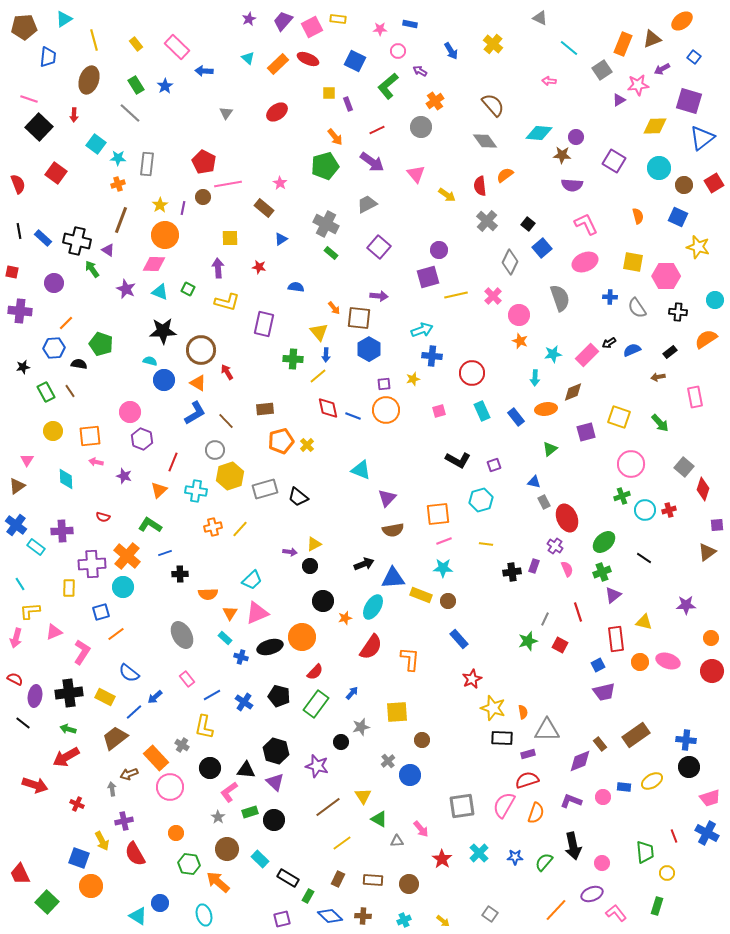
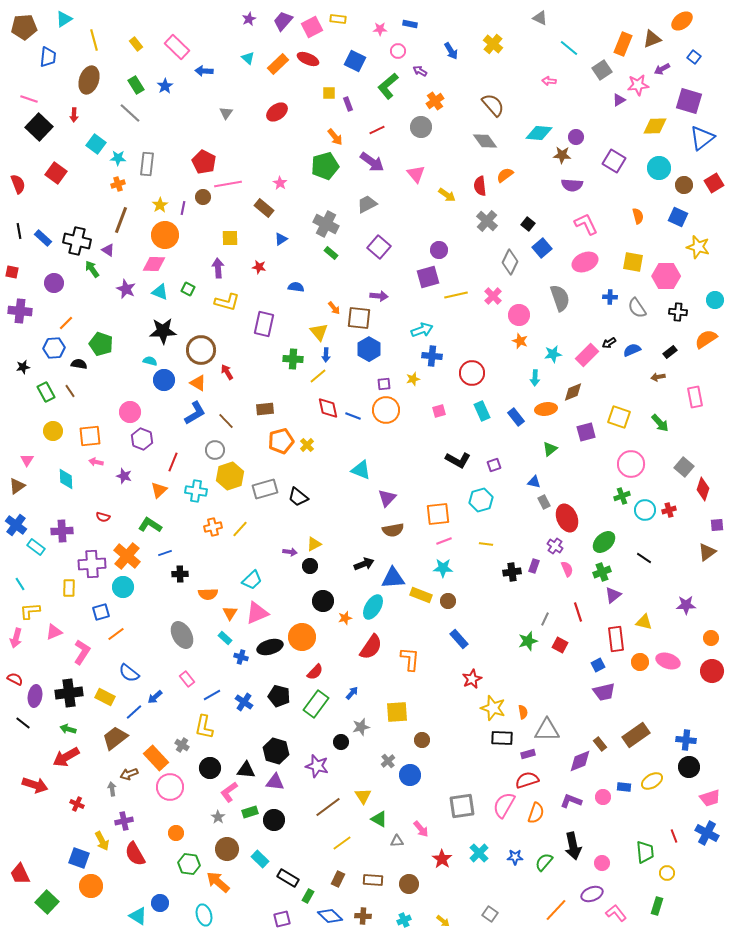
purple triangle at (275, 782): rotated 36 degrees counterclockwise
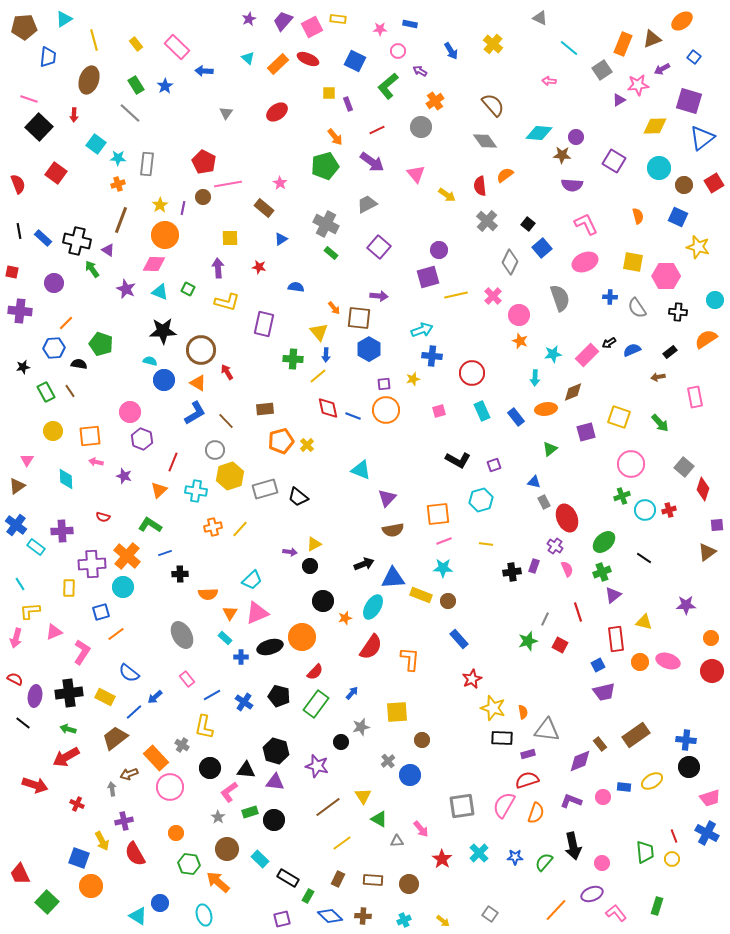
blue cross at (241, 657): rotated 16 degrees counterclockwise
gray triangle at (547, 730): rotated 8 degrees clockwise
yellow circle at (667, 873): moved 5 px right, 14 px up
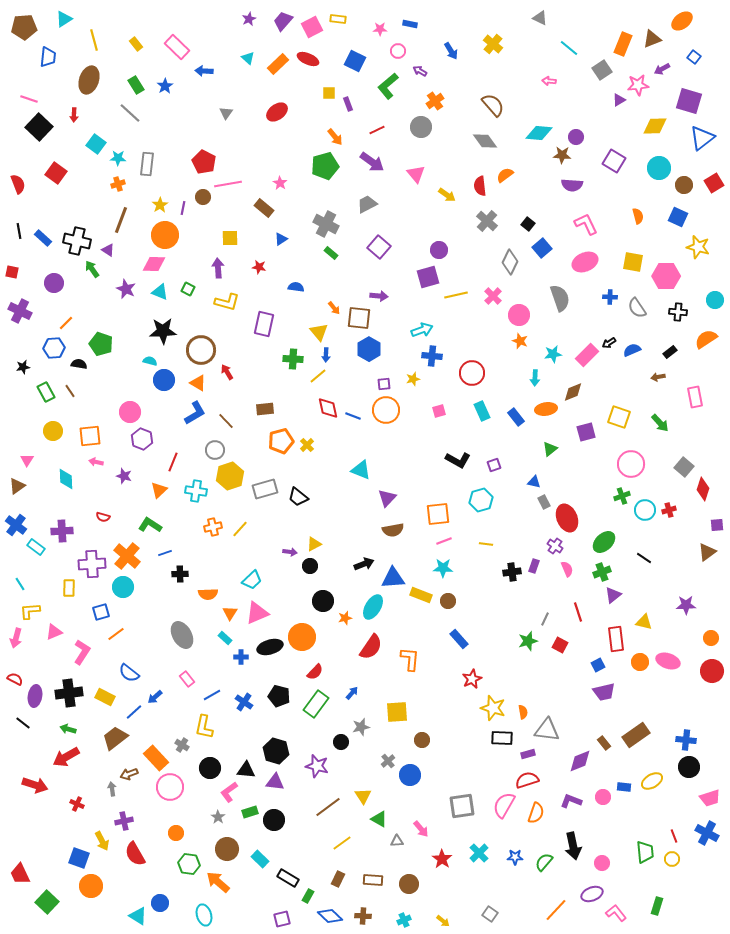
purple cross at (20, 311): rotated 20 degrees clockwise
brown rectangle at (600, 744): moved 4 px right, 1 px up
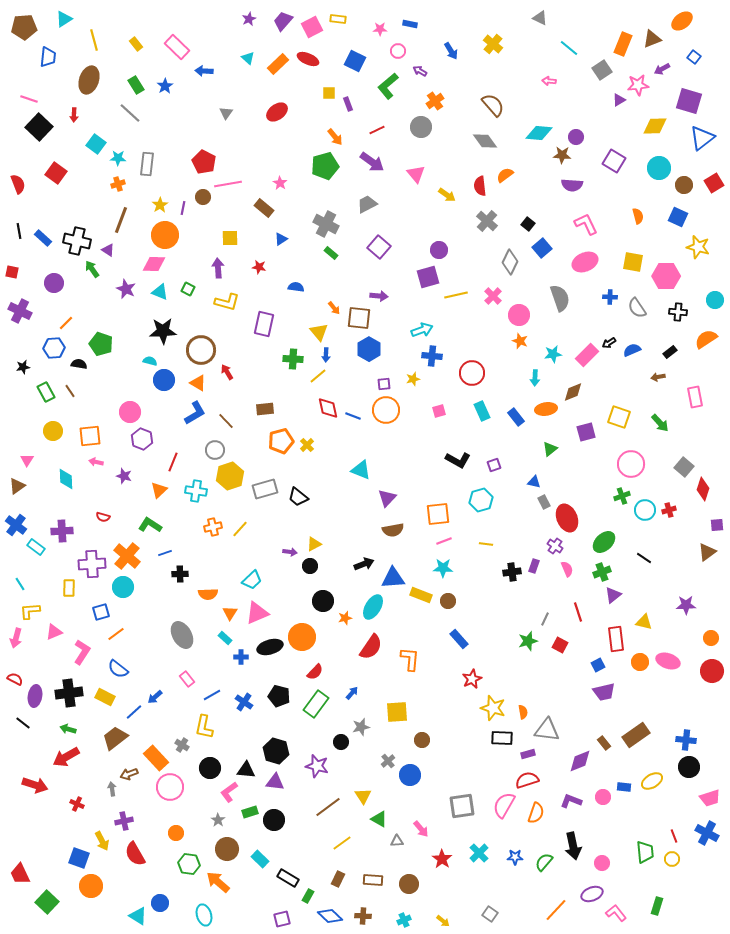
blue semicircle at (129, 673): moved 11 px left, 4 px up
gray star at (218, 817): moved 3 px down
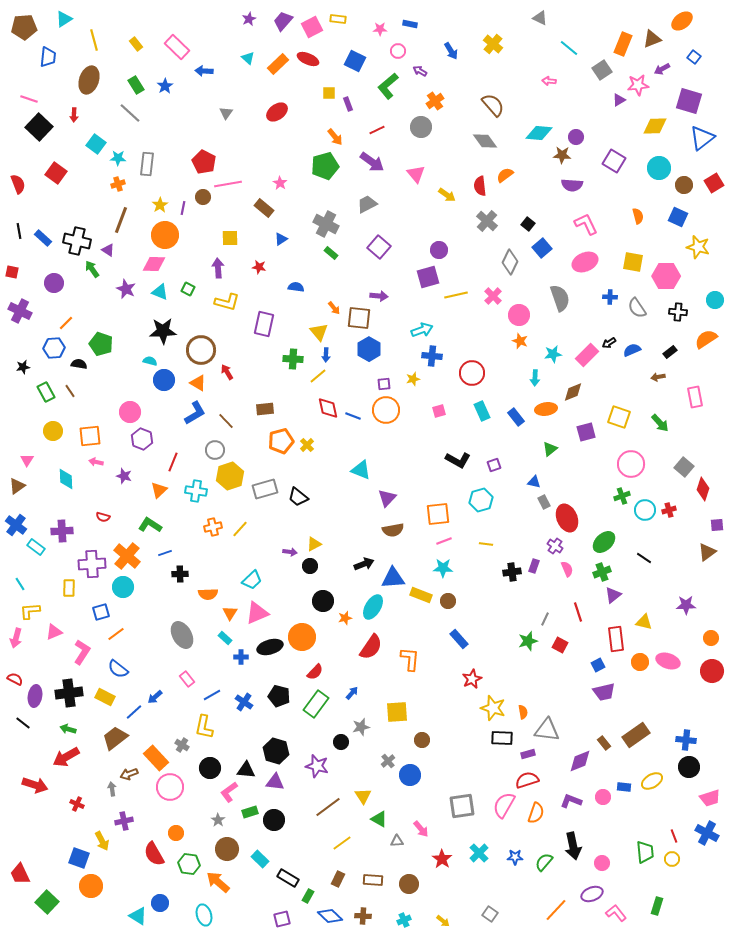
red semicircle at (135, 854): moved 19 px right
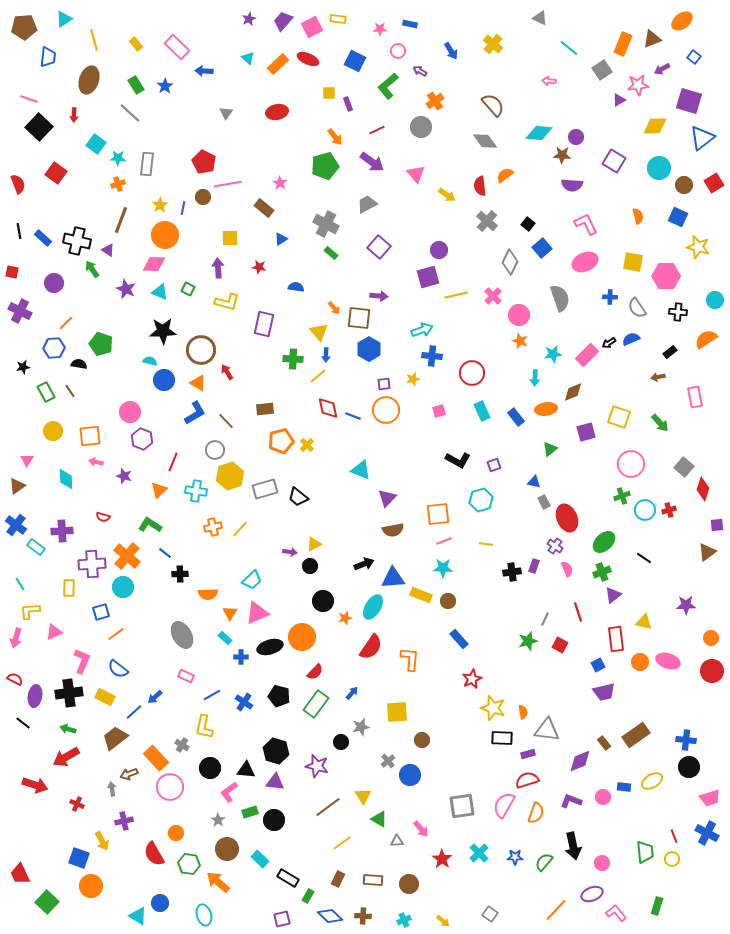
red ellipse at (277, 112): rotated 25 degrees clockwise
blue semicircle at (632, 350): moved 1 px left, 11 px up
blue line at (165, 553): rotated 56 degrees clockwise
pink L-shape at (82, 652): moved 9 px down; rotated 10 degrees counterclockwise
pink rectangle at (187, 679): moved 1 px left, 3 px up; rotated 28 degrees counterclockwise
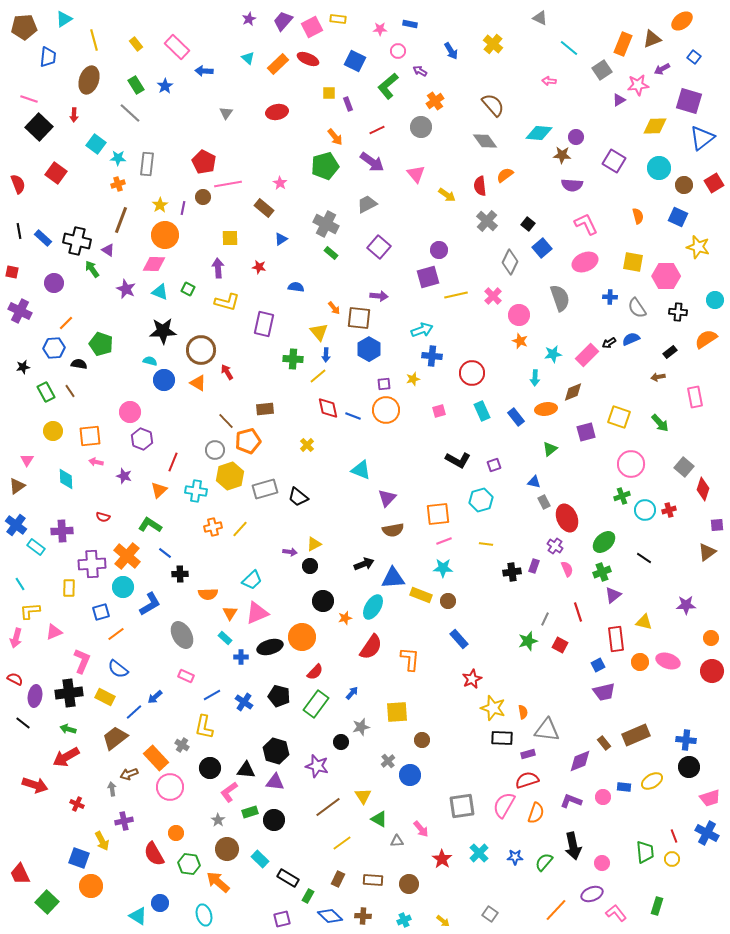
blue L-shape at (195, 413): moved 45 px left, 191 px down
orange pentagon at (281, 441): moved 33 px left
brown rectangle at (636, 735): rotated 12 degrees clockwise
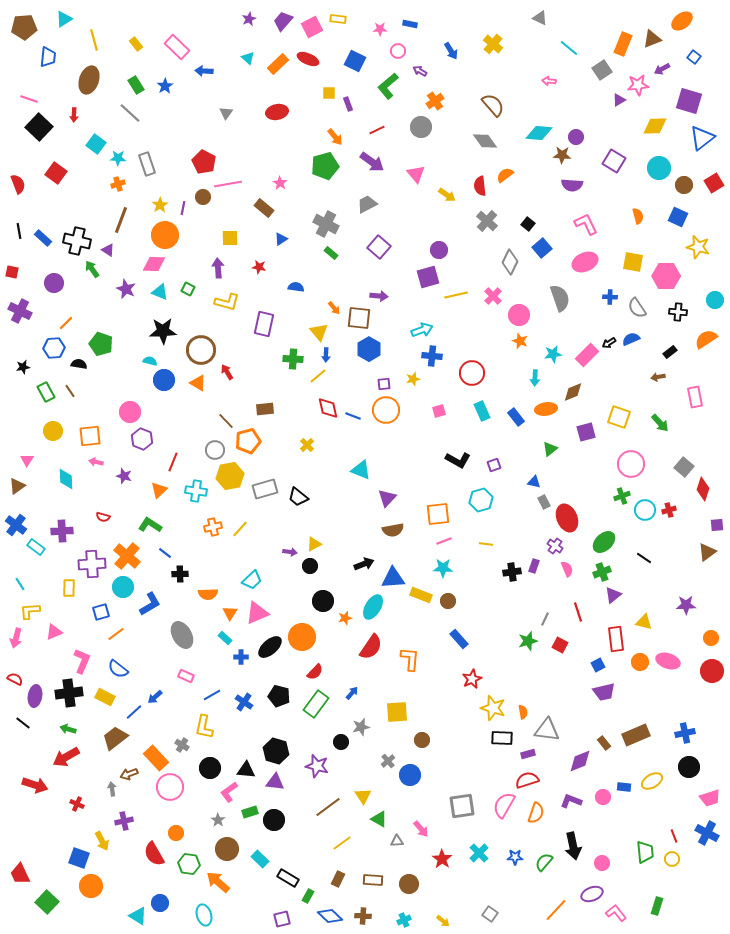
gray rectangle at (147, 164): rotated 25 degrees counterclockwise
yellow hexagon at (230, 476): rotated 8 degrees clockwise
black ellipse at (270, 647): rotated 25 degrees counterclockwise
blue cross at (686, 740): moved 1 px left, 7 px up; rotated 18 degrees counterclockwise
